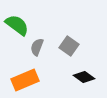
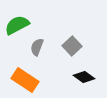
green semicircle: rotated 65 degrees counterclockwise
gray square: moved 3 px right; rotated 12 degrees clockwise
orange rectangle: rotated 56 degrees clockwise
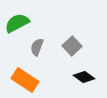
green semicircle: moved 2 px up
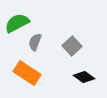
gray semicircle: moved 2 px left, 5 px up
orange rectangle: moved 2 px right, 7 px up
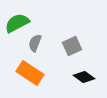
gray semicircle: moved 1 px down
gray square: rotated 18 degrees clockwise
orange rectangle: moved 3 px right
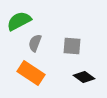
green semicircle: moved 2 px right, 2 px up
gray square: rotated 30 degrees clockwise
orange rectangle: moved 1 px right
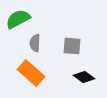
green semicircle: moved 1 px left, 2 px up
gray semicircle: rotated 18 degrees counterclockwise
orange rectangle: rotated 8 degrees clockwise
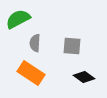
orange rectangle: rotated 8 degrees counterclockwise
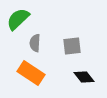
green semicircle: rotated 15 degrees counterclockwise
gray square: rotated 12 degrees counterclockwise
black diamond: rotated 15 degrees clockwise
